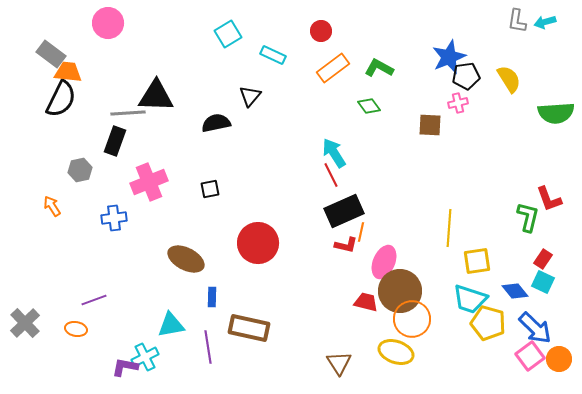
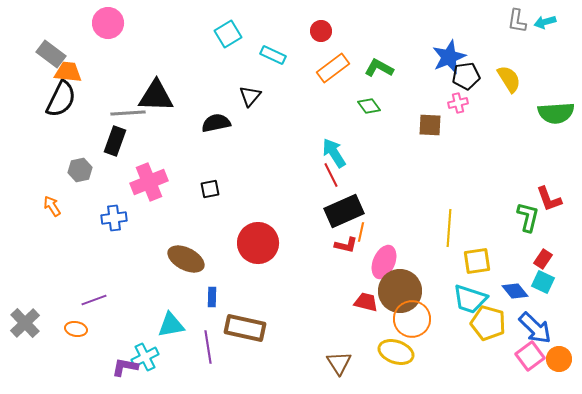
brown rectangle at (249, 328): moved 4 px left
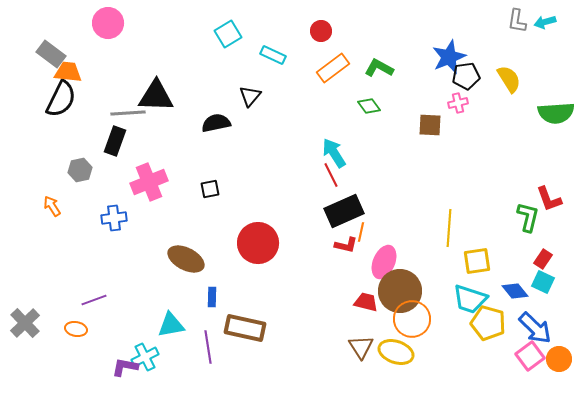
brown triangle at (339, 363): moved 22 px right, 16 px up
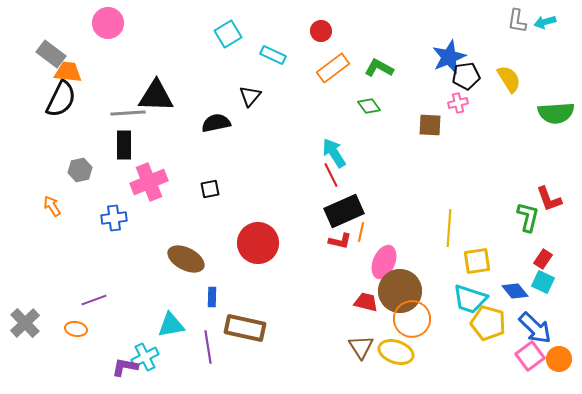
black rectangle at (115, 141): moved 9 px right, 4 px down; rotated 20 degrees counterclockwise
red L-shape at (346, 245): moved 6 px left, 4 px up
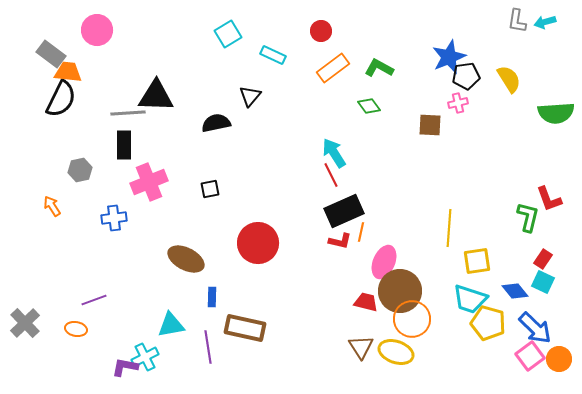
pink circle at (108, 23): moved 11 px left, 7 px down
